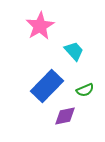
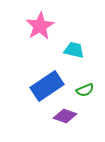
cyan trapezoid: moved 1 px up; rotated 35 degrees counterclockwise
blue rectangle: rotated 12 degrees clockwise
purple diamond: rotated 30 degrees clockwise
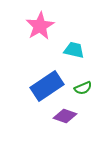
green semicircle: moved 2 px left, 2 px up
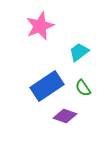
pink star: rotated 8 degrees clockwise
cyan trapezoid: moved 5 px right, 2 px down; rotated 50 degrees counterclockwise
green semicircle: rotated 78 degrees clockwise
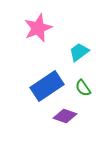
pink star: moved 2 px left, 2 px down
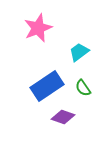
purple diamond: moved 2 px left, 1 px down
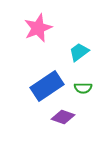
green semicircle: rotated 54 degrees counterclockwise
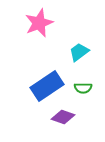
pink star: moved 1 px right, 5 px up
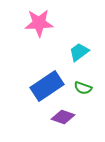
pink star: rotated 20 degrees clockwise
green semicircle: rotated 18 degrees clockwise
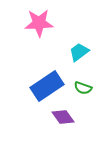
purple diamond: rotated 35 degrees clockwise
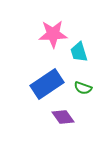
pink star: moved 14 px right, 11 px down
cyan trapezoid: rotated 70 degrees counterclockwise
blue rectangle: moved 2 px up
